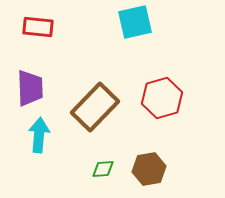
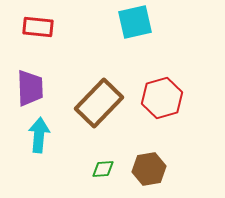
brown rectangle: moved 4 px right, 4 px up
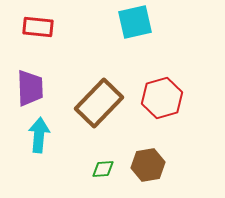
brown hexagon: moved 1 px left, 4 px up
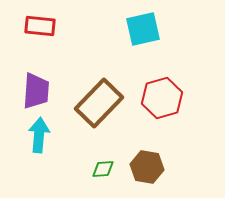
cyan square: moved 8 px right, 7 px down
red rectangle: moved 2 px right, 1 px up
purple trapezoid: moved 6 px right, 3 px down; rotated 6 degrees clockwise
brown hexagon: moved 1 px left, 2 px down; rotated 20 degrees clockwise
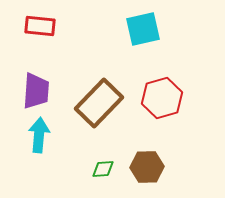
brown hexagon: rotated 12 degrees counterclockwise
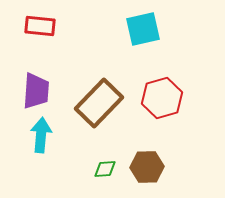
cyan arrow: moved 2 px right
green diamond: moved 2 px right
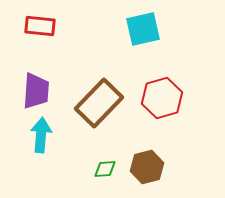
brown hexagon: rotated 12 degrees counterclockwise
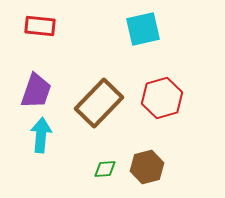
purple trapezoid: rotated 15 degrees clockwise
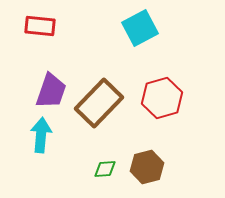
cyan square: moved 3 px left, 1 px up; rotated 15 degrees counterclockwise
purple trapezoid: moved 15 px right
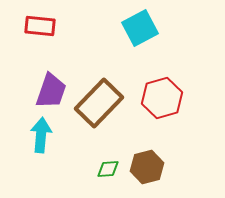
green diamond: moved 3 px right
